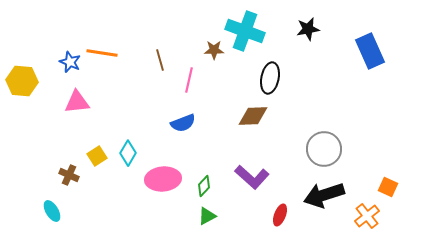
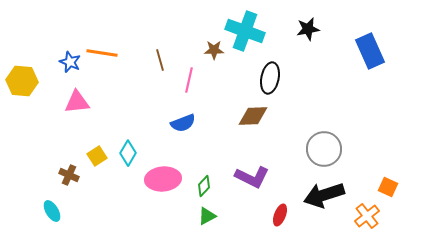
purple L-shape: rotated 16 degrees counterclockwise
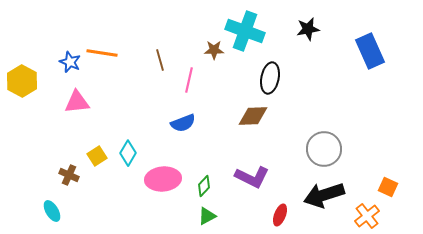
yellow hexagon: rotated 24 degrees clockwise
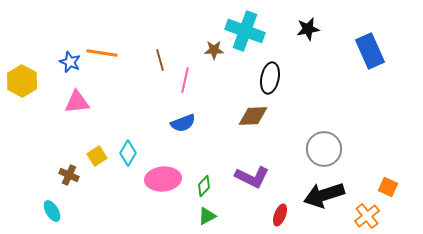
pink line: moved 4 px left
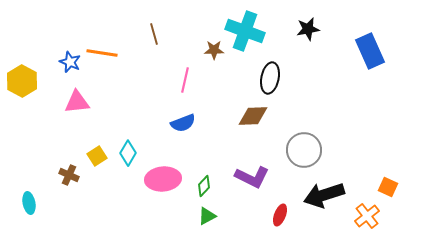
brown line: moved 6 px left, 26 px up
gray circle: moved 20 px left, 1 px down
cyan ellipse: moved 23 px left, 8 px up; rotated 20 degrees clockwise
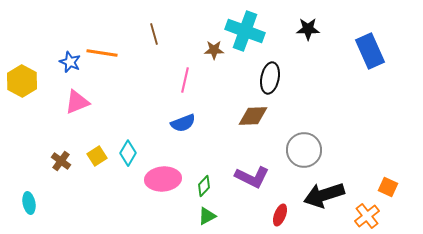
black star: rotated 10 degrees clockwise
pink triangle: rotated 16 degrees counterclockwise
brown cross: moved 8 px left, 14 px up; rotated 12 degrees clockwise
